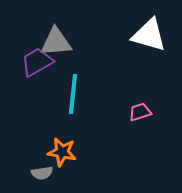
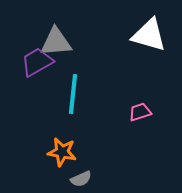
gray semicircle: moved 39 px right, 6 px down; rotated 15 degrees counterclockwise
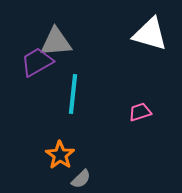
white triangle: moved 1 px right, 1 px up
orange star: moved 2 px left, 3 px down; rotated 24 degrees clockwise
gray semicircle: rotated 20 degrees counterclockwise
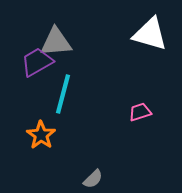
cyan line: moved 10 px left; rotated 9 degrees clockwise
orange star: moved 19 px left, 20 px up
gray semicircle: moved 12 px right
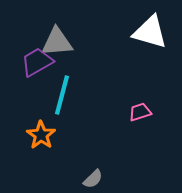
white triangle: moved 2 px up
gray triangle: moved 1 px right
cyan line: moved 1 px left, 1 px down
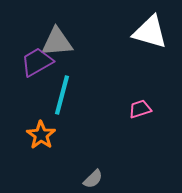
pink trapezoid: moved 3 px up
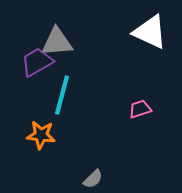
white triangle: rotated 9 degrees clockwise
orange star: rotated 28 degrees counterclockwise
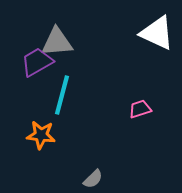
white triangle: moved 7 px right, 1 px down
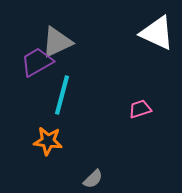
gray triangle: rotated 20 degrees counterclockwise
orange star: moved 7 px right, 6 px down
